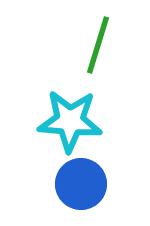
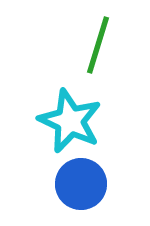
cyan star: rotated 20 degrees clockwise
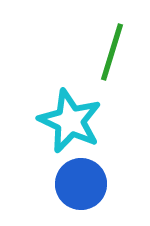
green line: moved 14 px right, 7 px down
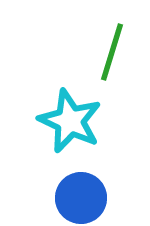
blue circle: moved 14 px down
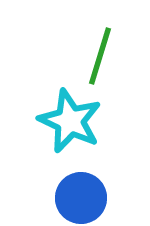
green line: moved 12 px left, 4 px down
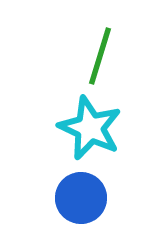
cyan star: moved 20 px right, 7 px down
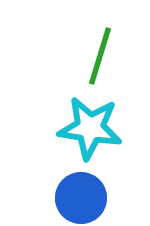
cyan star: rotated 16 degrees counterclockwise
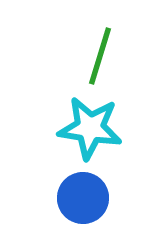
blue circle: moved 2 px right
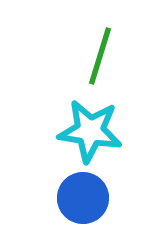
cyan star: moved 3 px down
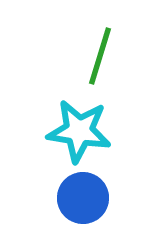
cyan star: moved 11 px left
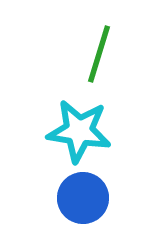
green line: moved 1 px left, 2 px up
